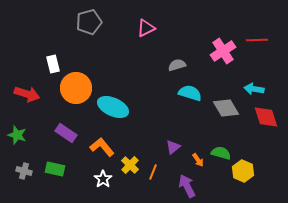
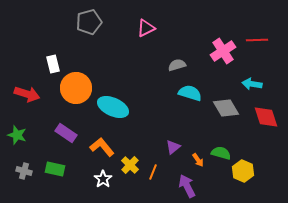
cyan arrow: moved 2 px left, 5 px up
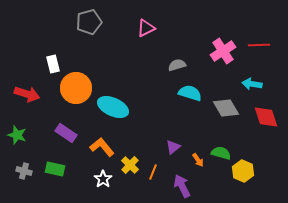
red line: moved 2 px right, 5 px down
purple arrow: moved 5 px left
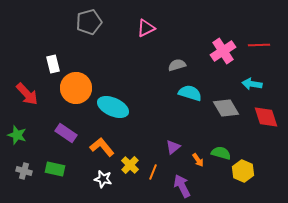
red arrow: rotated 30 degrees clockwise
white star: rotated 24 degrees counterclockwise
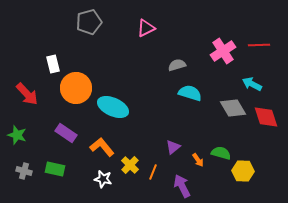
cyan arrow: rotated 18 degrees clockwise
gray diamond: moved 7 px right
yellow hexagon: rotated 20 degrees counterclockwise
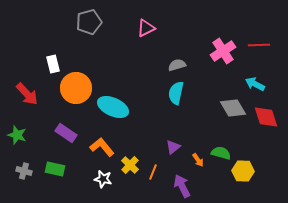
cyan arrow: moved 3 px right
cyan semicircle: moved 14 px left; rotated 95 degrees counterclockwise
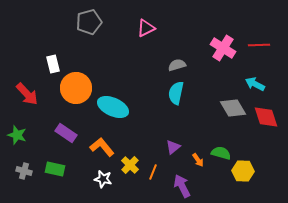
pink cross: moved 3 px up; rotated 25 degrees counterclockwise
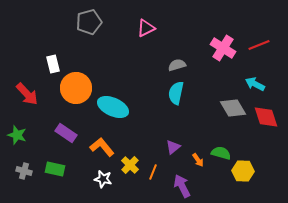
red line: rotated 20 degrees counterclockwise
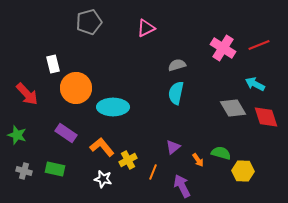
cyan ellipse: rotated 24 degrees counterclockwise
yellow cross: moved 2 px left, 5 px up; rotated 18 degrees clockwise
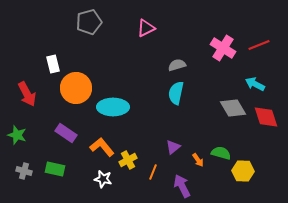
red arrow: rotated 15 degrees clockwise
